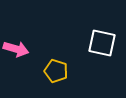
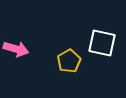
yellow pentagon: moved 13 px right, 10 px up; rotated 25 degrees clockwise
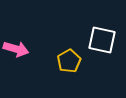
white square: moved 3 px up
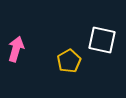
pink arrow: rotated 90 degrees counterclockwise
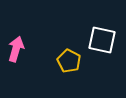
yellow pentagon: rotated 15 degrees counterclockwise
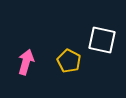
pink arrow: moved 10 px right, 13 px down
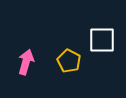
white square: rotated 12 degrees counterclockwise
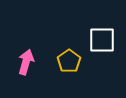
yellow pentagon: rotated 10 degrees clockwise
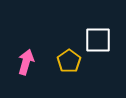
white square: moved 4 px left
